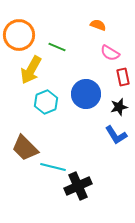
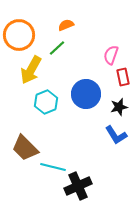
orange semicircle: moved 32 px left; rotated 42 degrees counterclockwise
green line: moved 1 px down; rotated 66 degrees counterclockwise
pink semicircle: moved 1 px right, 2 px down; rotated 78 degrees clockwise
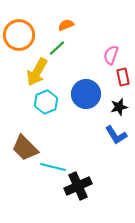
yellow arrow: moved 6 px right, 2 px down
